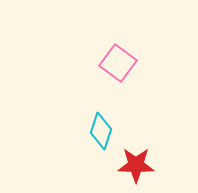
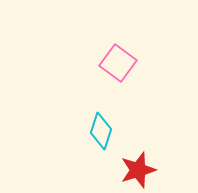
red star: moved 2 px right, 5 px down; rotated 18 degrees counterclockwise
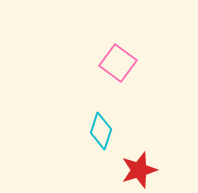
red star: moved 1 px right
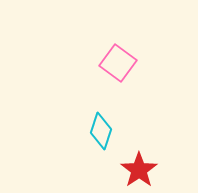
red star: rotated 18 degrees counterclockwise
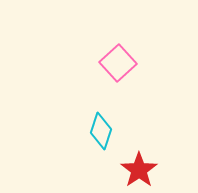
pink square: rotated 12 degrees clockwise
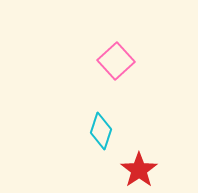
pink square: moved 2 px left, 2 px up
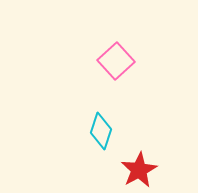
red star: rotated 6 degrees clockwise
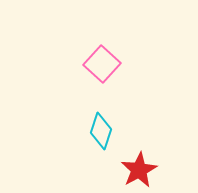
pink square: moved 14 px left, 3 px down; rotated 6 degrees counterclockwise
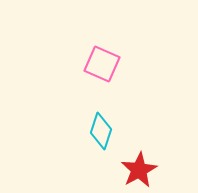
pink square: rotated 18 degrees counterclockwise
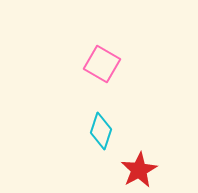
pink square: rotated 6 degrees clockwise
